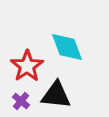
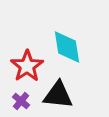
cyan diamond: rotated 12 degrees clockwise
black triangle: moved 2 px right
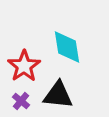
red star: moved 3 px left
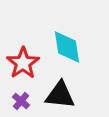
red star: moved 1 px left, 3 px up
black triangle: moved 2 px right
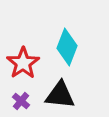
cyan diamond: rotated 30 degrees clockwise
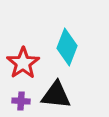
black triangle: moved 4 px left
purple cross: rotated 36 degrees counterclockwise
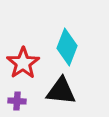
black triangle: moved 5 px right, 4 px up
purple cross: moved 4 px left
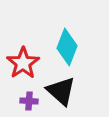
black triangle: rotated 36 degrees clockwise
purple cross: moved 12 px right
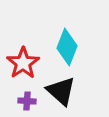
purple cross: moved 2 px left
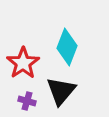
black triangle: rotated 28 degrees clockwise
purple cross: rotated 12 degrees clockwise
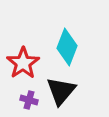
purple cross: moved 2 px right, 1 px up
